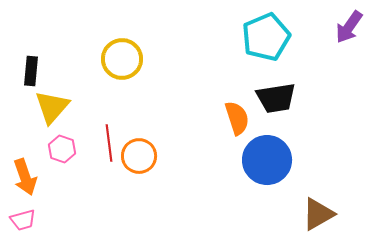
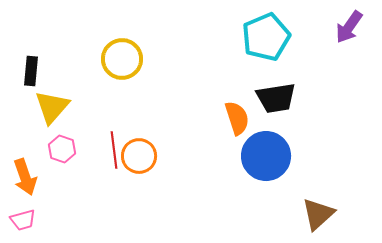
red line: moved 5 px right, 7 px down
blue circle: moved 1 px left, 4 px up
brown triangle: rotated 12 degrees counterclockwise
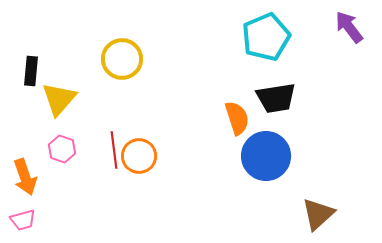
purple arrow: rotated 108 degrees clockwise
yellow triangle: moved 7 px right, 8 px up
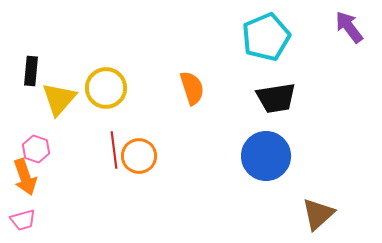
yellow circle: moved 16 px left, 29 px down
orange semicircle: moved 45 px left, 30 px up
pink hexagon: moved 26 px left
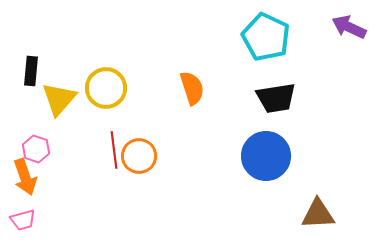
purple arrow: rotated 28 degrees counterclockwise
cyan pentagon: rotated 24 degrees counterclockwise
brown triangle: rotated 39 degrees clockwise
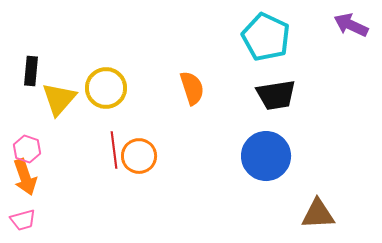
purple arrow: moved 2 px right, 2 px up
black trapezoid: moved 3 px up
pink hexagon: moved 9 px left
